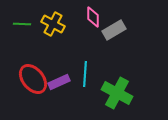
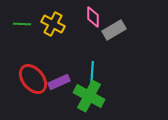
cyan line: moved 7 px right
green cross: moved 28 px left, 3 px down
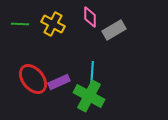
pink diamond: moved 3 px left
green line: moved 2 px left
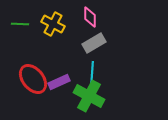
gray rectangle: moved 20 px left, 13 px down
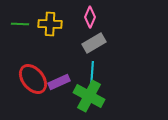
pink diamond: rotated 25 degrees clockwise
yellow cross: moved 3 px left; rotated 25 degrees counterclockwise
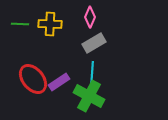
purple rectangle: rotated 10 degrees counterclockwise
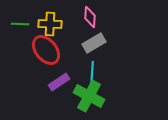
pink diamond: rotated 20 degrees counterclockwise
red ellipse: moved 13 px right, 29 px up
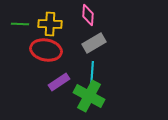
pink diamond: moved 2 px left, 2 px up
red ellipse: rotated 40 degrees counterclockwise
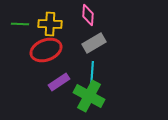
red ellipse: rotated 32 degrees counterclockwise
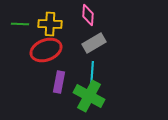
purple rectangle: rotated 45 degrees counterclockwise
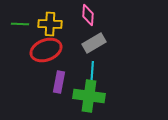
green cross: rotated 20 degrees counterclockwise
